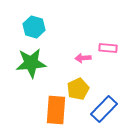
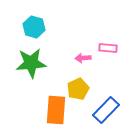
blue rectangle: moved 2 px right, 1 px down
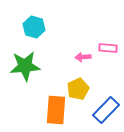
pink arrow: moved 1 px up
green star: moved 6 px left, 3 px down
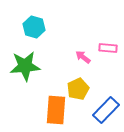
pink arrow: rotated 42 degrees clockwise
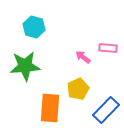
orange rectangle: moved 6 px left, 2 px up
